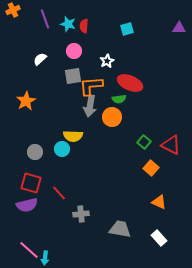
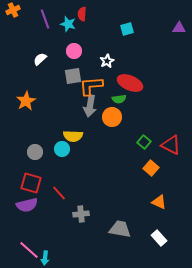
red semicircle: moved 2 px left, 12 px up
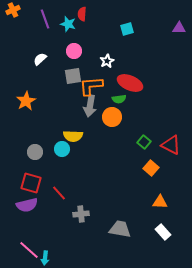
orange triangle: moved 1 px right; rotated 21 degrees counterclockwise
white rectangle: moved 4 px right, 6 px up
